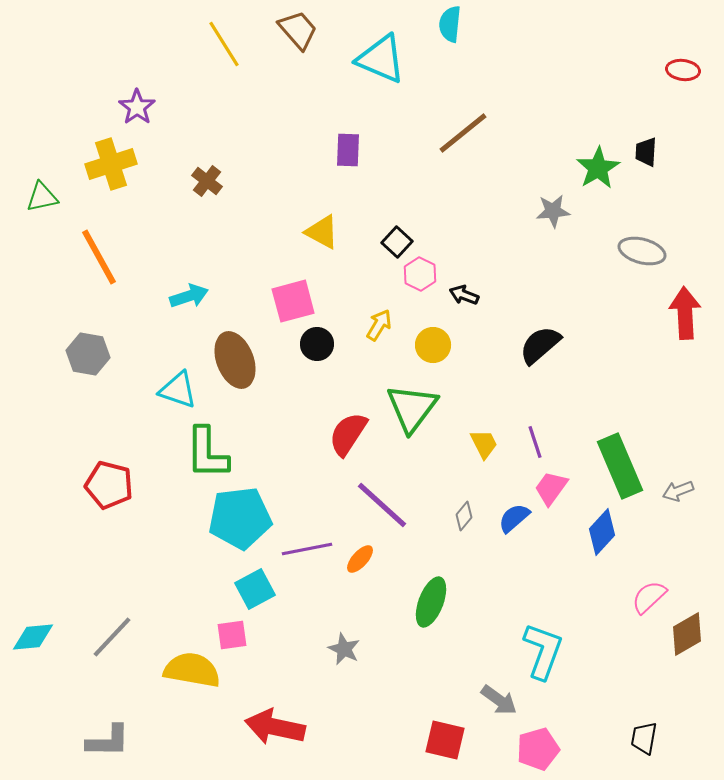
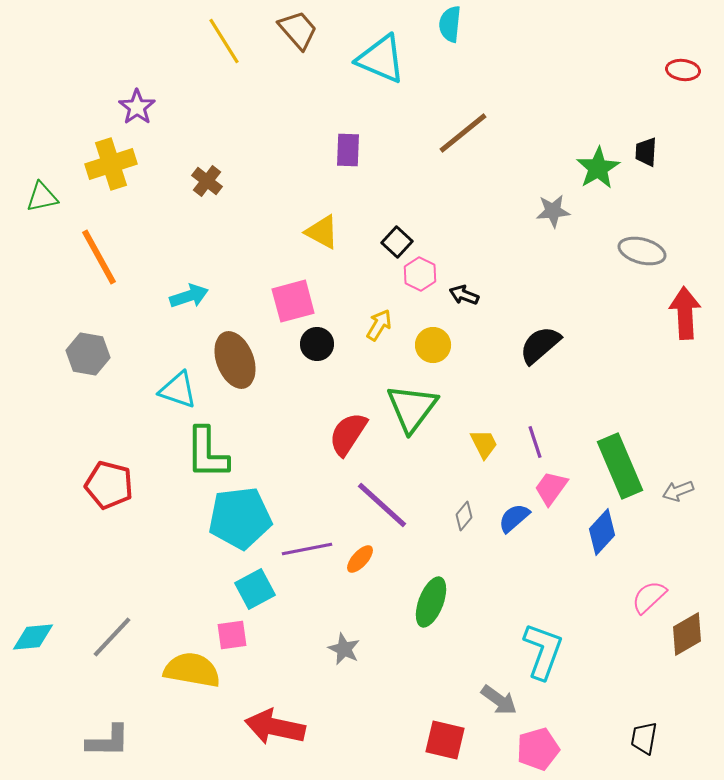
yellow line at (224, 44): moved 3 px up
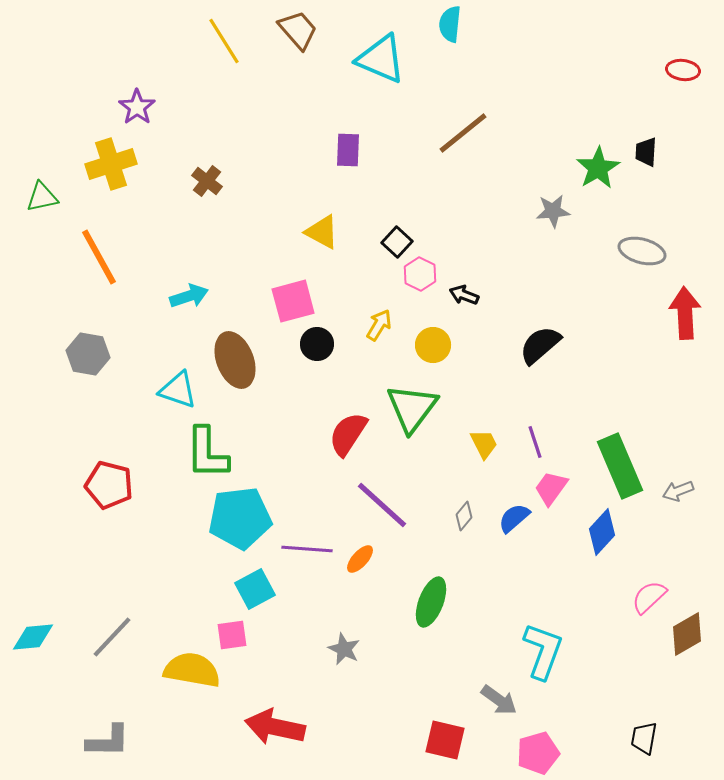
purple line at (307, 549): rotated 15 degrees clockwise
pink pentagon at (538, 749): moved 4 px down
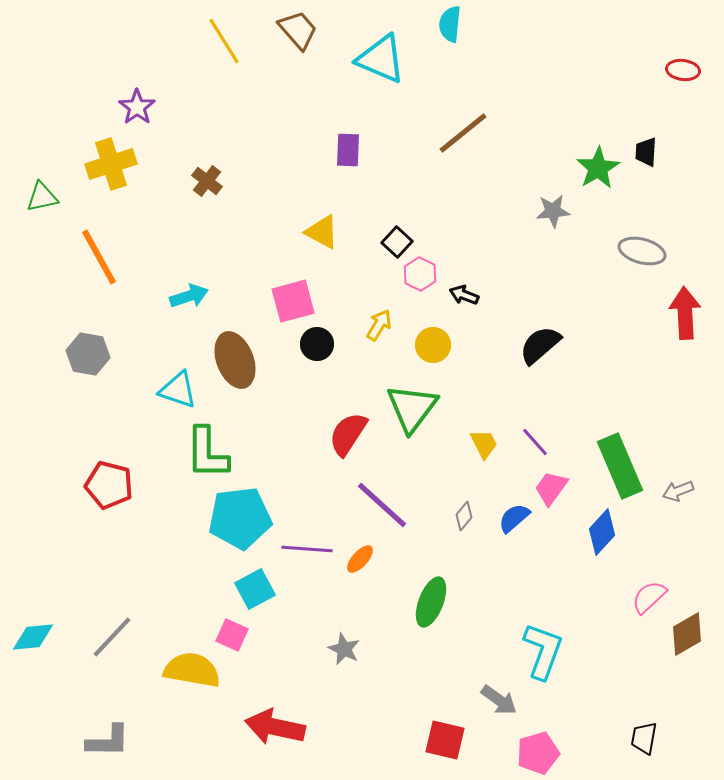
purple line at (535, 442): rotated 24 degrees counterclockwise
pink square at (232, 635): rotated 32 degrees clockwise
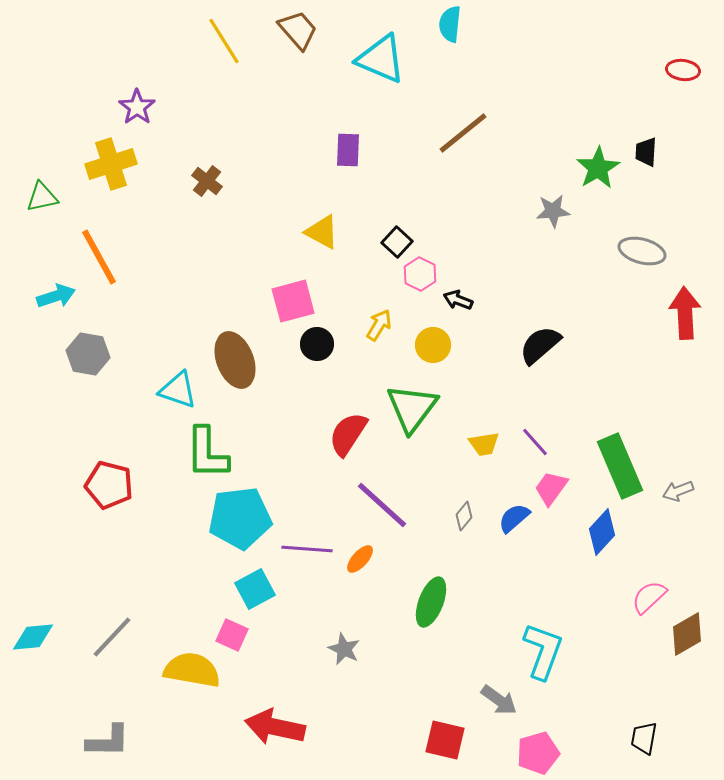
black arrow at (464, 295): moved 6 px left, 5 px down
cyan arrow at (189, 296): moved 133 px left
yellow trapezoid at (484, 444): rotated 108 degrees clockwise
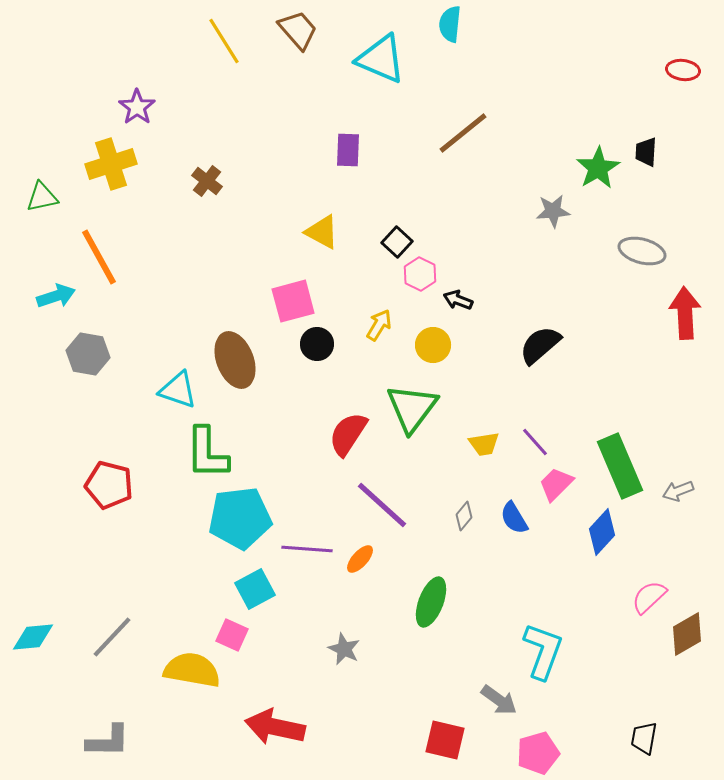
pink trapezoid at (551, 488): moved 5 px right, 4 px up; rotated 9 degrees clockwise
blue semicircle at (514, 518): rotated 80 degrees counterclockwise
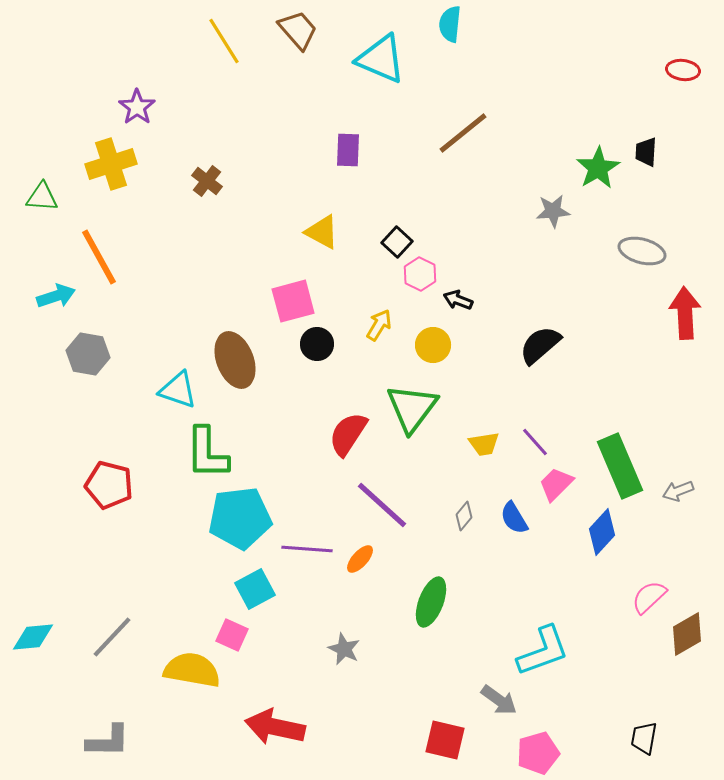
green triangle at (42, 197): rotated 16 degrees clockwise
cyan L-shape at (543, 651): rotated 50 degrees clockwise
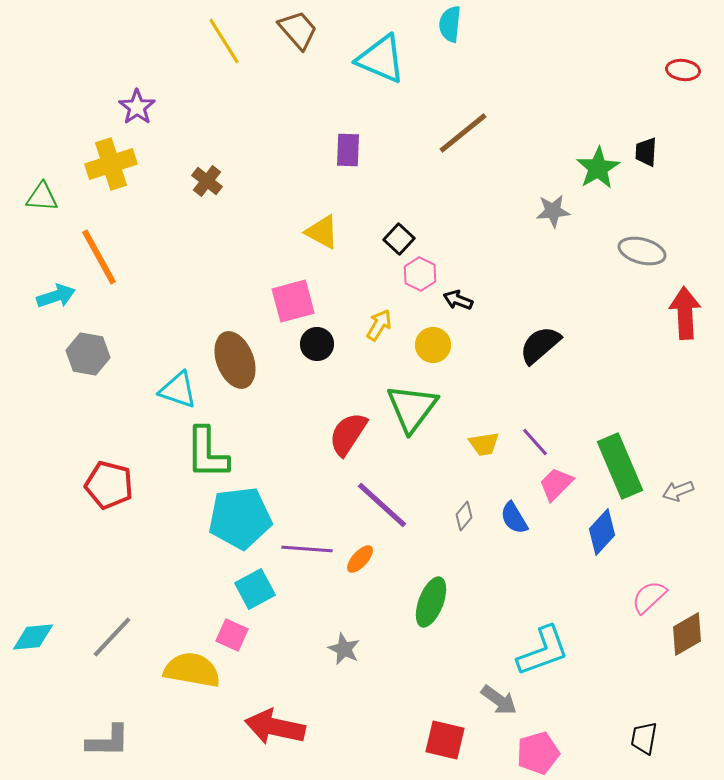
black square at (397, 242): moved 2 px right, 3 px up
